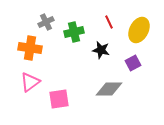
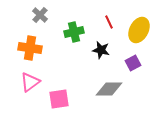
gray cross: moved 6 px left, 7 px up; rotated 21 degrees counterclockwise
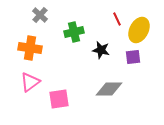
red line: moved 8 px right, 3 px up
purple square: moved 6 px up; rotated 21 degrees clockwise
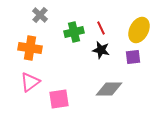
red line: moved 16 px left, 9 px down
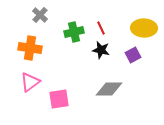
yellow ellipse: moved 5 px right, 2 px up; rotated 65 degrees clockwise
purple square: moved 2 px up; rotated 21 degrees counterclockwise
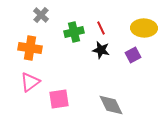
gray cross: moved 1 px right
gray diamond: moved 2 px right, 16 px down; rotated 64 degrees clockwise
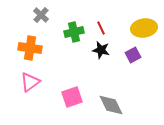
yellow ellipse: rotated 10 degrees counterclockwise
pink square: moved 13 px right, 2 px up; rotated 10 degrees counterclockwise
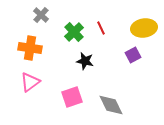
green cross: rotated 30 degrees counterclockwise
black star: moved 16 px left, 11 px down
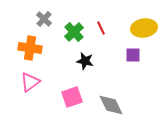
gray cross: moved 3 px right, 4 px down
purple square: rotated 28 degrees clockwise
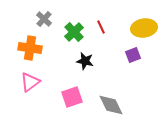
red line: moved 1 px up
purple square: rotated 21 degrees counterclockwise
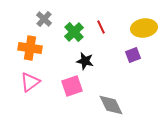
pink square: moved 11 px up
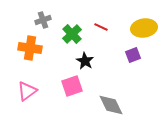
gray cross: moved 1 px left, 1 px down; rotated 28 degrees clockwise
red line: rotated 40 degrees counterclockwise
green cross: moved 2 px left, 2 px down
black star: rotated 18 degrees clockwise
pink triangle: moved 3 px left, 9 px down
